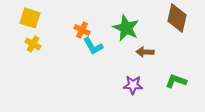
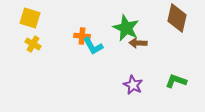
orange cross: moved 6 px down; rotated 21 degrees counterclockwise
brown arrow: moved 7 px left, 9 px up
purple star: rotated 24 degrees clockwise
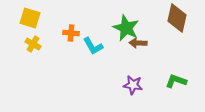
orange cross: moved 11 px left, 3 px up
purple star: rotated 18 degrees counterclockwise
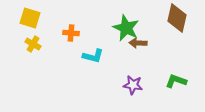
cyan L-shape: moved 10 px down; rotated 45 degrees counterclockwise
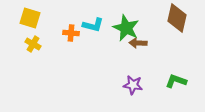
cyan L-shape: moved 31 px up
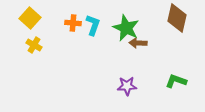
yellow square: rotated 25 degrees clockwise
cyan L-shape: rotated 85 degrees counterclockwise
orange cross: moved 2 px right, 10 px up
yellow cross: moved 1 px right, 1 px down
purple star: moved 6 px left, 1 px down; rotated 12 degrees counterclockwise
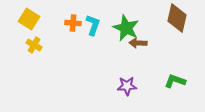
yellow square: moved 1 px left, 1 px down; rotated 10 degrees counterclockwise
green L-shape: moved 1 px left
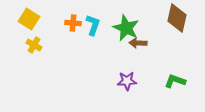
purple star: moved 5 px up
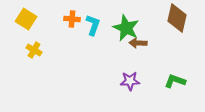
yellow square: moved 3 px left
orange cross: moved 1 px left, 4 px up
yellow cross: moved 5 px down
purple star: moved 3 px right
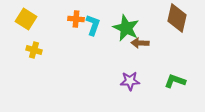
orange cross: moved 4 px right
brown arrow: moved 2 px right
yellow cross: rotated 14 degrees counterclockwise
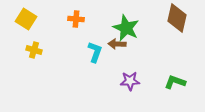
cyan L-shape: moved 2 px right, 27 px down
brown arrow: moved 23 px left, 1 px down
green L-shape: moved 1 px down
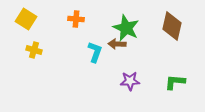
brown diamond: moved 5 px left, 8 px down
green L-shape: rotated 15 degrees counterclockwise
